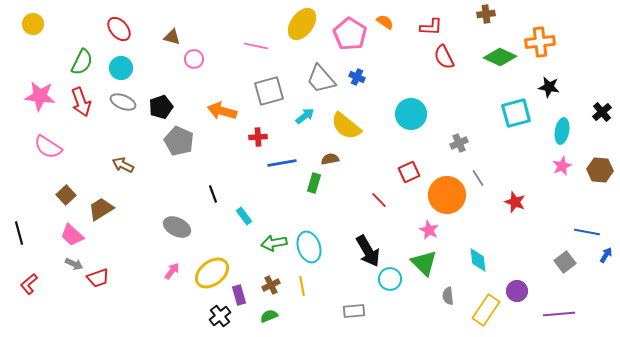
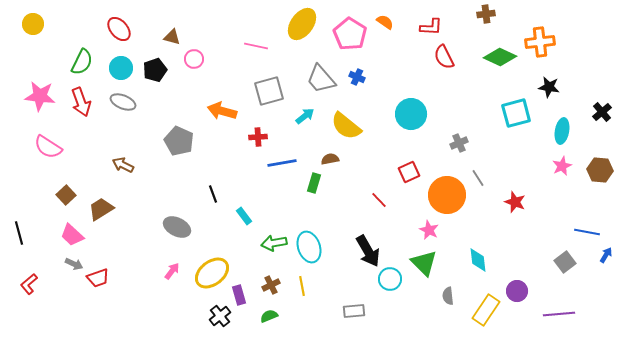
black pentagon at (161, 107): moved 6 px left, 37 px up
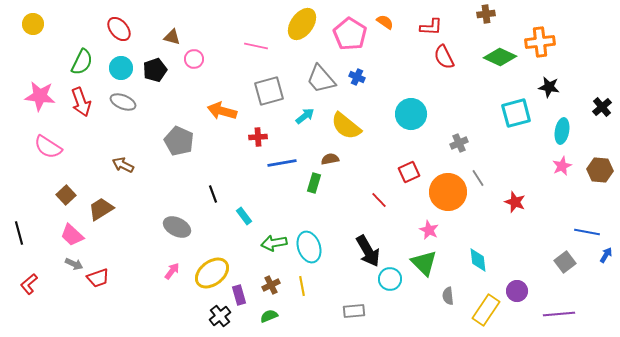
black cross at (602, 112): moved 5 px up
orange circle at (447, 195): moved 1 px right, 3 px up
